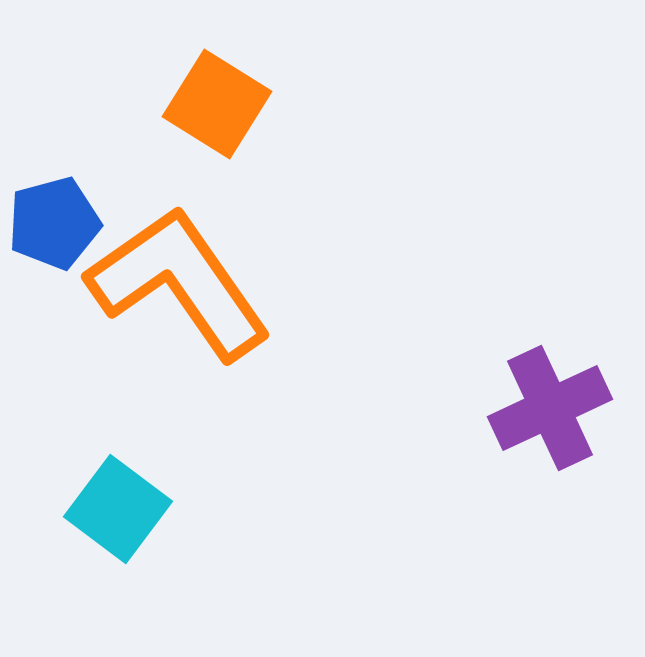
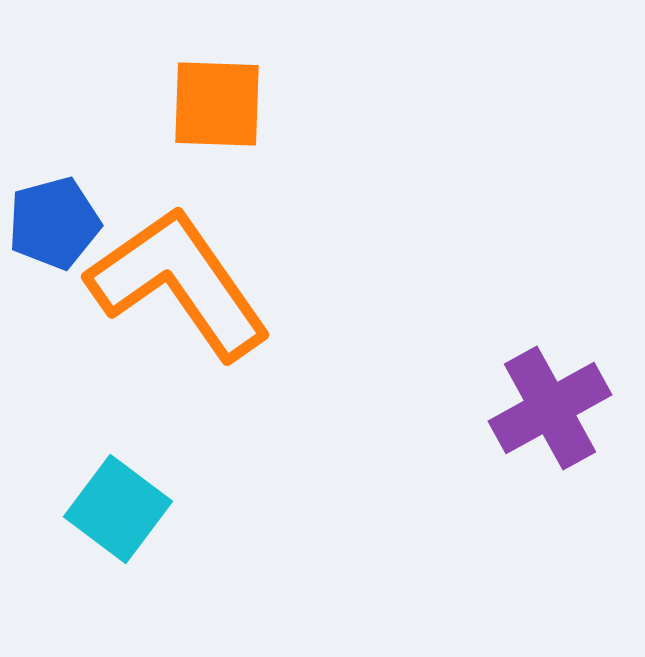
orange square: rotated 30 degrees counterclockwise
purple cross: rotated 4 degrees counterclockwise
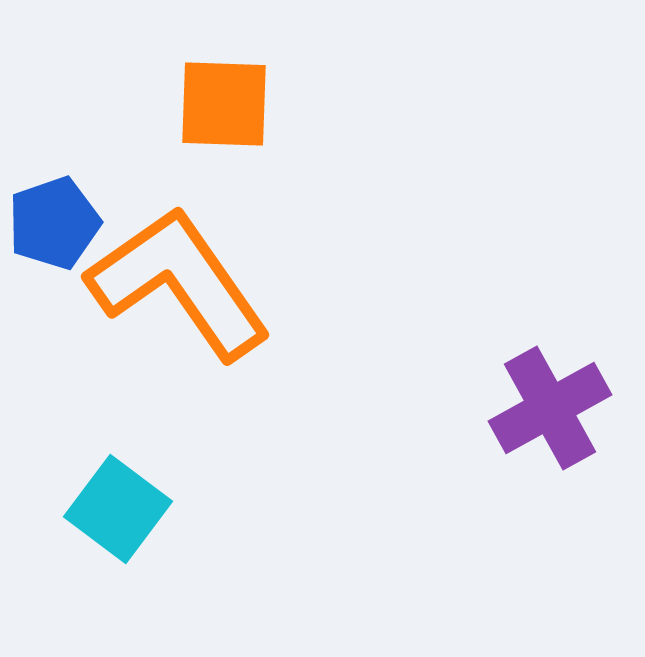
orange square: moved 7 px right
blue pentagon: rotated 4 degrees counterclockwise
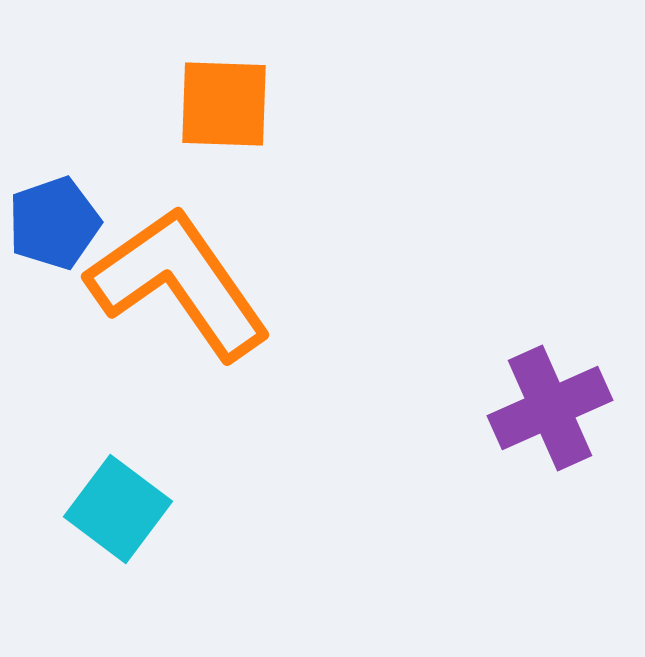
purple cross: rotated 5 degrees clockwise
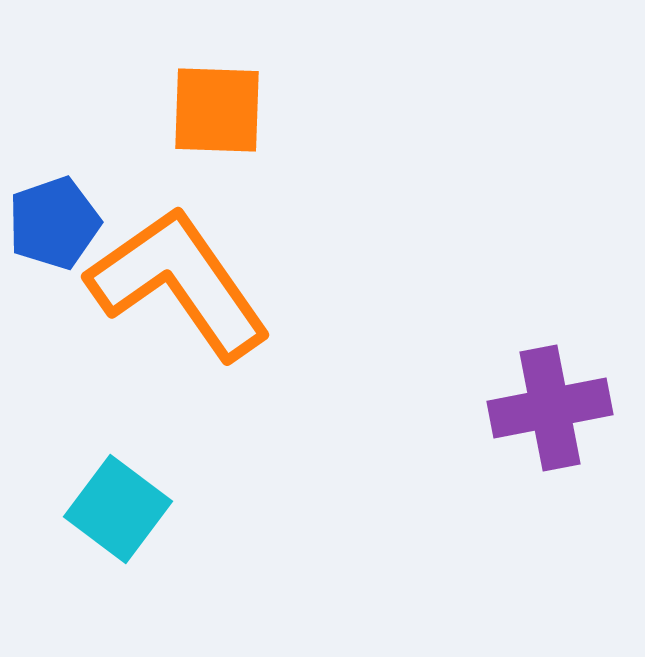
orange square: moved 7 px left, 6 px down
purple cross: rotated 13 degrees clockwise
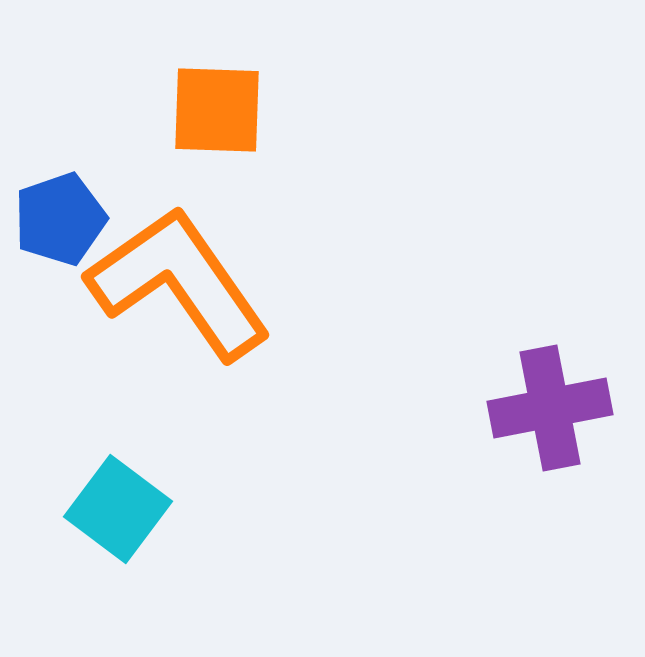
blue pentagon: moved 6 px right, 4 px up
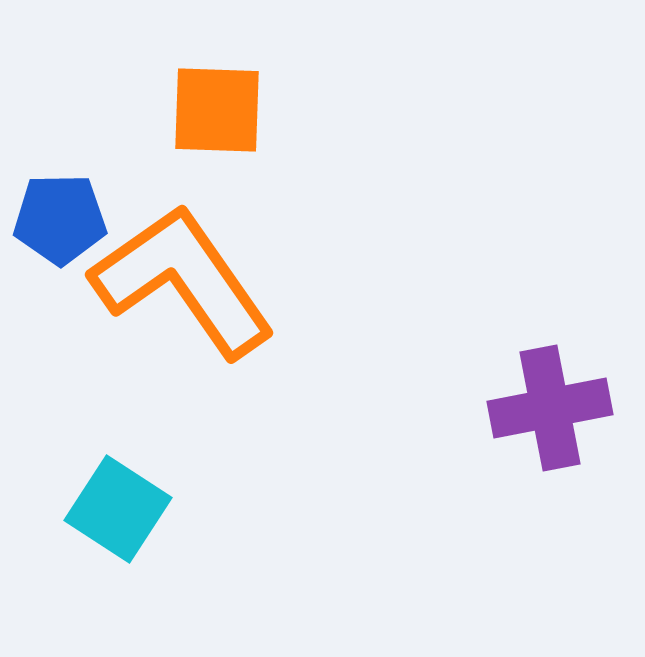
blue pentagon: rotated 18 degrees clockwise
orange L-shape: moved 4 px right, 2 px up
cyan square: rotated 4 degrees counterclockwise
